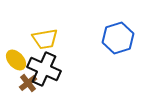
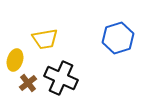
yellow ellipse: moved 1 px left; rotated 60 degrees clockwise
black cross: moved 17 px right, 9 px down
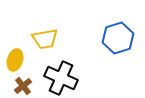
brown cross: moved 5 px left, 3 px down
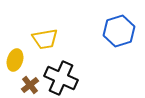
blue hexagon: moved 1 px right, 7 px up
brown cross: moved 7 px right, 1 px up
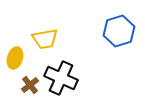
yellow ellipse: moved 2 px up
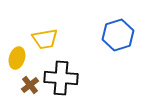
blue hexagon: moved 1 px left, 4 px down
yellow ellipse: moved 2 px right
black cross: rotated 20 degrees counterclockwise
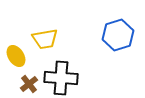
yellow ellipse: moved 1 px left, 2 px up; rotated 50 degrees counterclockwise
brown cross: moved 1 px left, 1 px up
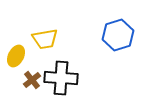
yellow ellipse: rotated 60 degrees clockwise
brown cross: moved 3 px right, 4 px up
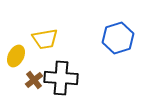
blue hexagon: moved 3 px down
brown cross: moved 2 px right
